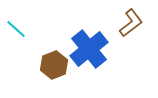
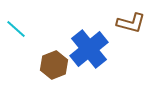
brown L-shape: rotated 52 degrees clockwise
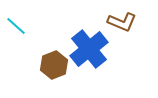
brown L-shape: moved 9 px left, 1 px up; rotated 8 degrees clockwise
cyan line: moved 3 px up
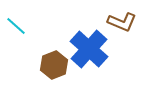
blue cross: rotated 9 degrees counterclockwise
